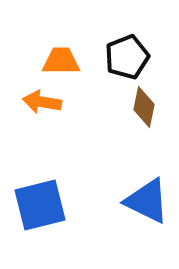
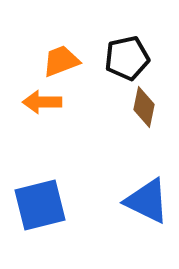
black pentagon: moved 1 px down; rotated 9 degrees clockwise
orange trapezoid: rotated 21 degrees counterclockwise
orange arrow: rotated 9 degrees counterclockwise
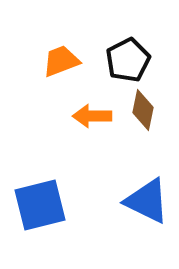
black pentagon: moved 1 px right, 2 px down; rotated 15 degrees counterclockwise
orange arrow: moved 50 px right, 14 px down
brown diamond: moved 1 px left, 3 px down
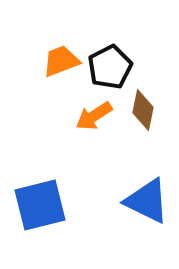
black pentagon: moved 18 px left, 7 px down
orange arrow: moved 2 px right; rotated 33 degrees counterclockwise
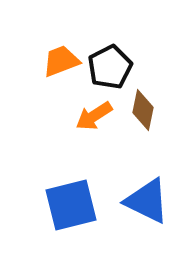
blue square: moved 31 px right
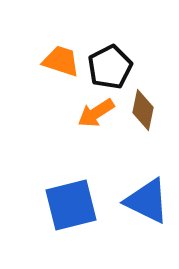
orange trapezoid: rotated 39 degrees clockwise
orange arrow: moved 2 px right, 3 px up
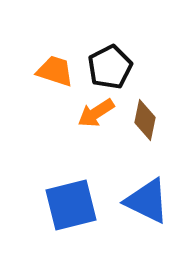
orange trapezoid: moved 6 px left, 10 px down
brown diamond: moved 2 px right, 10 px down
